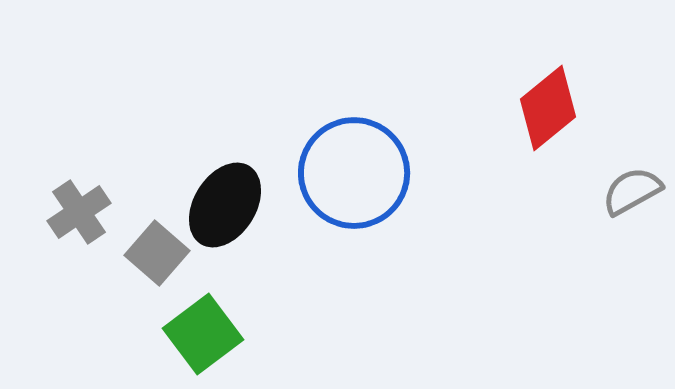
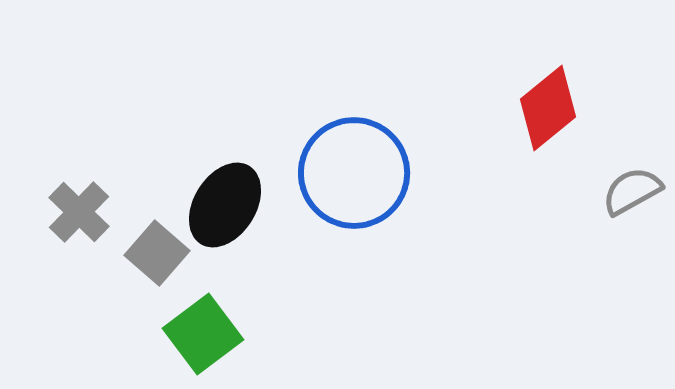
gray cross: rotated 12 degrees counterclockwise
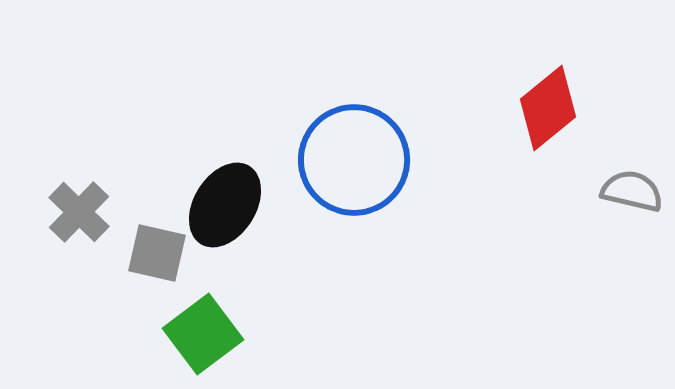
blue circle: moved 13 px up
gray semicircle: rotated 42 degrees clockwise
gray square: rotated 28 degrees counterclockwise
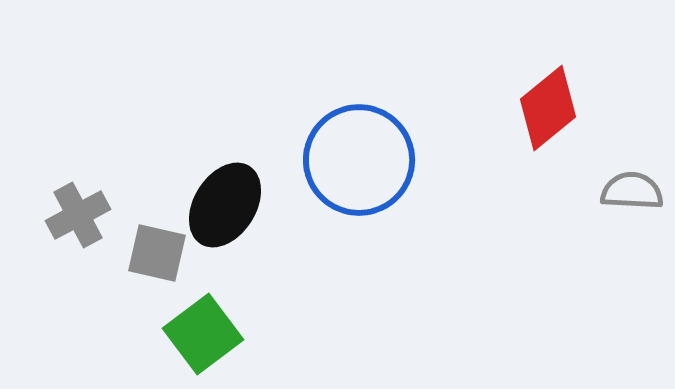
blue circle: moved 5 px right
gray semicircle: rotated 10 degrees counterclockwise
gray cross: moved 1 px left, 3 px down; rotated 18 degrees clockwise
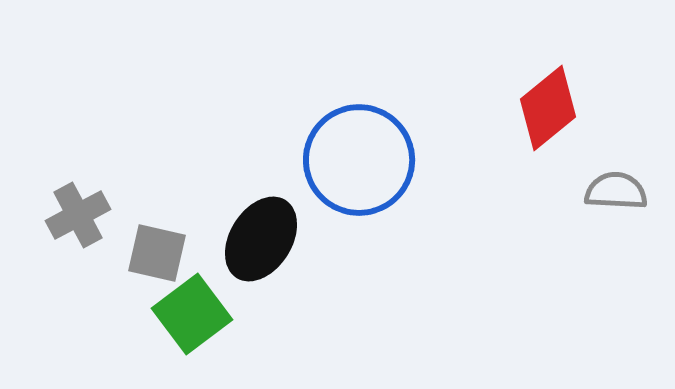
gray semicircle: moved 16 px left
black ellipse: moved 36 px right, 34 px down
green square: moved 11 px left, 20 px up
